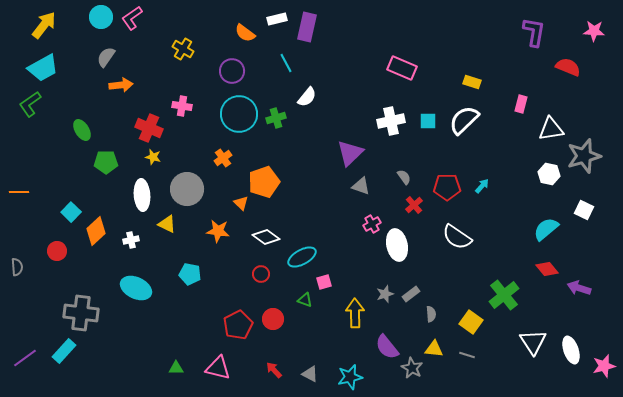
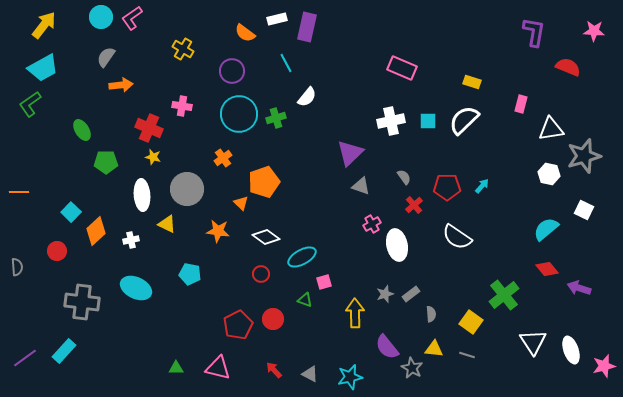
gray cross at (81, 313): moved 1 px right, 11 px up
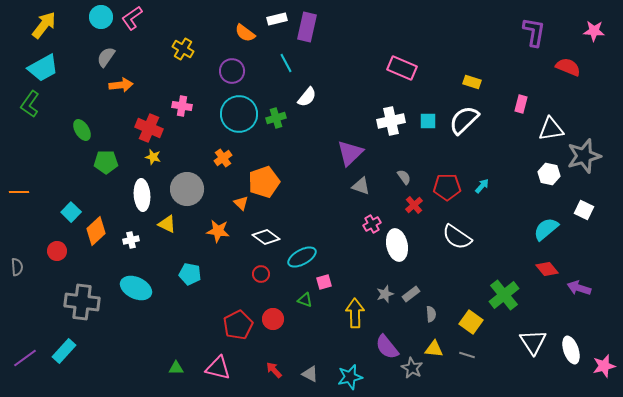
green L-shape at (30, 104): rotated 20 degrees counterclockwise
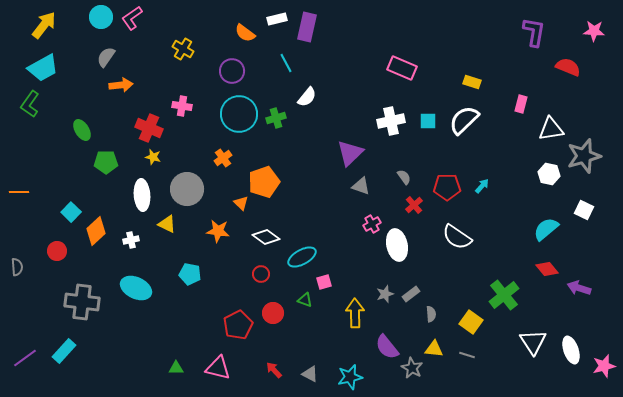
red circle at (273, 319): moved 6 px up
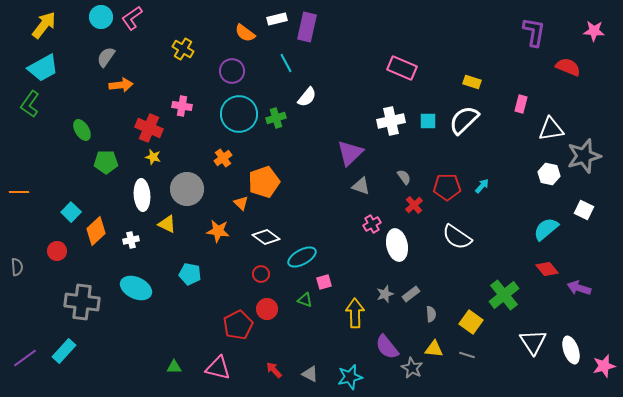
red circle at (273, 313): moved 6 px left, 4 px up
green triangle at (176, 368): moved 2 px left, 1 px up
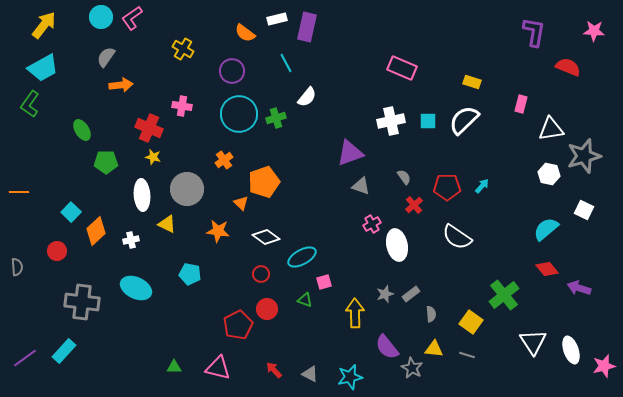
purple triangle at (350, 153): rotated 24 degrees clockwise
orange cross at (223, 158): moved 1 px right, 2 px down
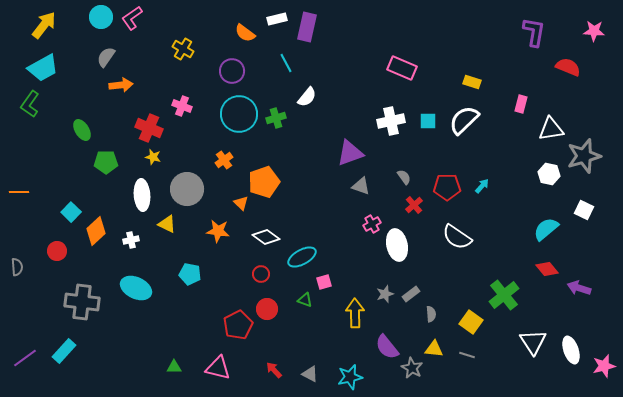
pink cross at (182, 106): rotated 12 degrees clockwise
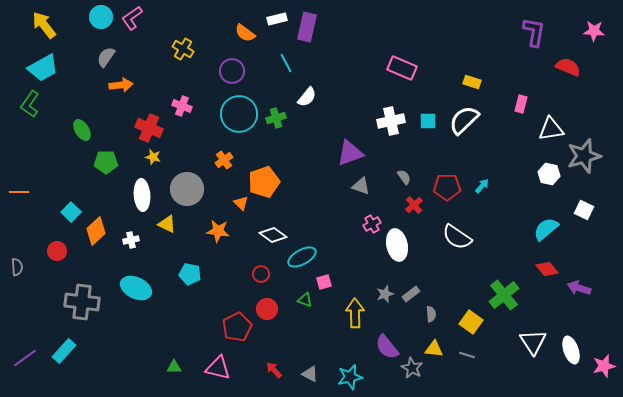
yellow arrow at (44, 25): rotated 76 degrees counterclockwise
white diamond at (266, 237): moved 7 px right, 2 px up
red pentagon at (238, 325): moved 1 px left, 2 px down
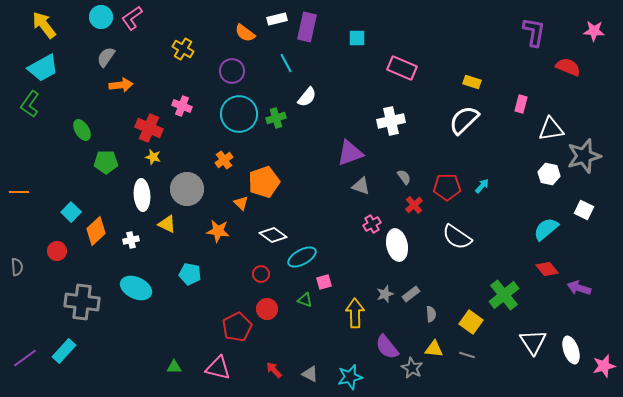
cyan square at (428, 121): moved 71 px left, 83 px up
